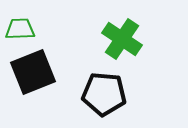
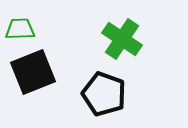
black pentagon: rotated 15 degrees clockwise
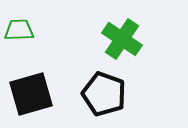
green trapezoid: moved 1 px left, 1 px down
black square: moved 2 px left, 22 px down; rotated 6 degrees clockwise
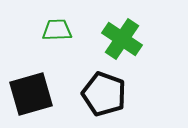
green trapezoid: moved 38 px right
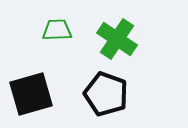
green cross: moved 5 px left
black pentagon: moved 2 px right
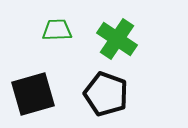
black square: moved 2 px right
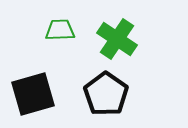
green trapezoid: moved 3 px right
black pentagon: rotated 15 degrees clockwise
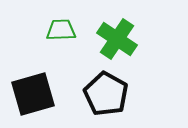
green trapezoid: moved 1 px right
black pentagon: rotated 6 degrees counterclockwise
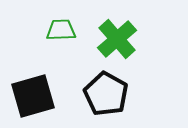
green cross: rotated 15 degrees clockwise
black square: moved 2 px down
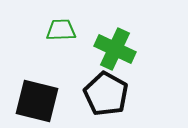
green cross: moved 2 px left, 10 px down; rotated 24 degrees counterclockwise
black square: moved 4 px right, 5 px down; rotated 30 degrees clockwise
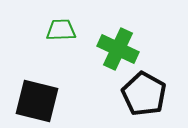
green cross: moved 3 px right
black pentagon: moved 38 px right
